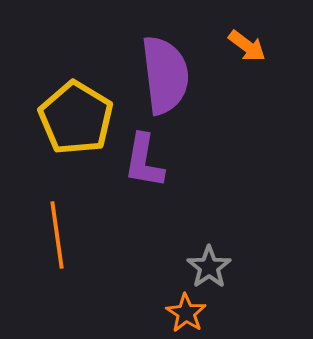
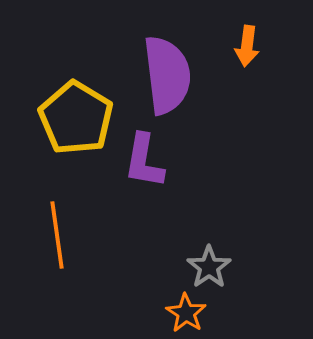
orange arrow: rotated 60 degrees clockwise
purple semicircle: moved 2 px right
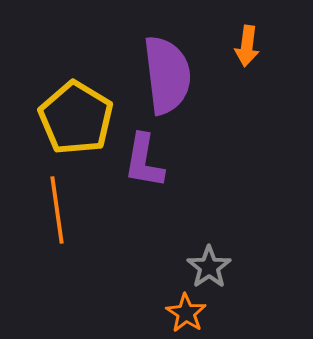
orange line: moved 25 px up
